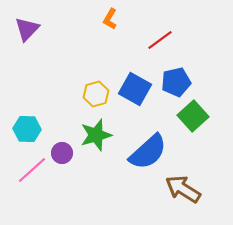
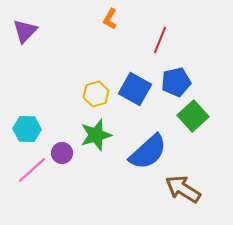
purple triangle: moved 2 px left, 2 px down
red line: rotated 32 degrees counterclockwise
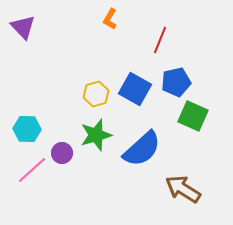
purple triangle: moved 2 px left, 4 px up; rotated 28 degrees counterclockwise
green square: rotated 24 degrees counterclockwise
blue semicircle: moved 6 px left, 3 px up
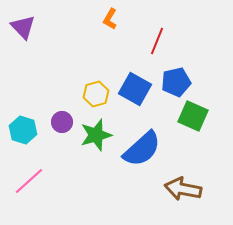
red line: moved 3 px left, 1 px down
cyan hexagon: moved 4 px left, 1 px down; rotated 16 degrees clockwise
purple circle: moved 31 px up
pink line: moved 3 px left, 11 px down
brown arrow: rotated 21 degrees counterclockwise
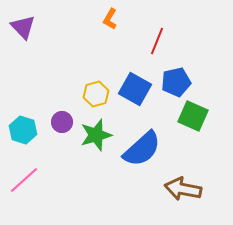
pink line: moved 5 px left, 1 px up
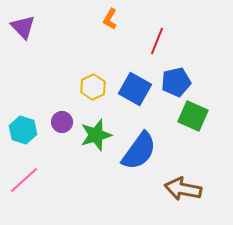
yellow hexagon: moved 3 px left, 7 px up; rotated 10 degrees counterclockwise
blue semicircle: moved 3 px left, 2 px down; rotated 12 degrees counterclockwise
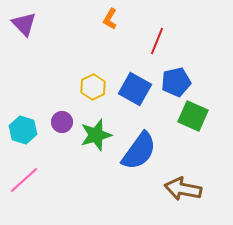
purple triangle: moved 1 px right, 3 px up
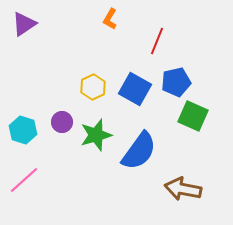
purple triangle: rotated 40 degrees clockwise
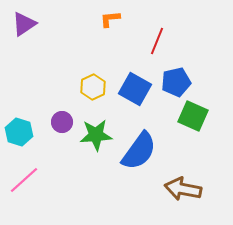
orange L-shape: rotated 55 degrees clockwise
cyan hexagon: moved 4 px left, 2 px down
green star: rotated 12 degrees clockwise
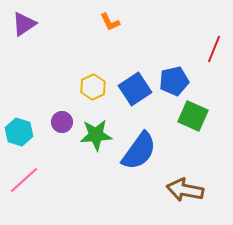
orange L-shape: moved 3 px down; rotated 110 degrees counterclockwise
red line: moved 57 px right, 8 px down
blue pentagon: moved 2 px left, 1 px up
blue square: rotated 28 degrees clockwise
brown arrow: moved 2 px right, 1 px down
